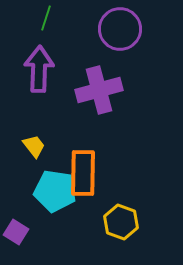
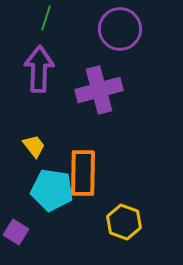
cyan pentagon: moved 3 px left, 1 px up
yellow hexagon: moved 3 px right
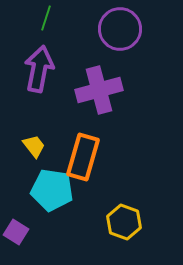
purple arrow: rotated 9 degrees clockwise
orange rectangle: moved 16 px up; rotated 15 degrees clockwise
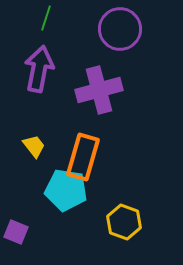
cyan pentagon: moved 14 px right
purple square: rotated 10 degrees counterclockwise
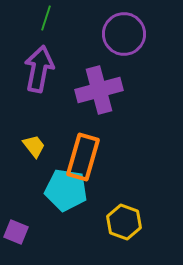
purple circle: moved 4 px right, 5 px down
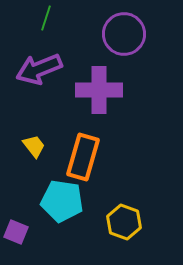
purple arrow: rotated 123 degrees counterclockwise
purple cross: rotated 15 degrees clockwise
cyan pentagon: moved 4 px left, 11 px down
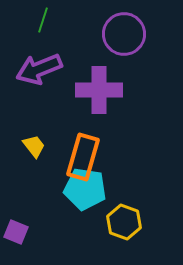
green line: moved 3 px left, 2 px down
cyan pentagon: moved 23 px right, 12 px up
